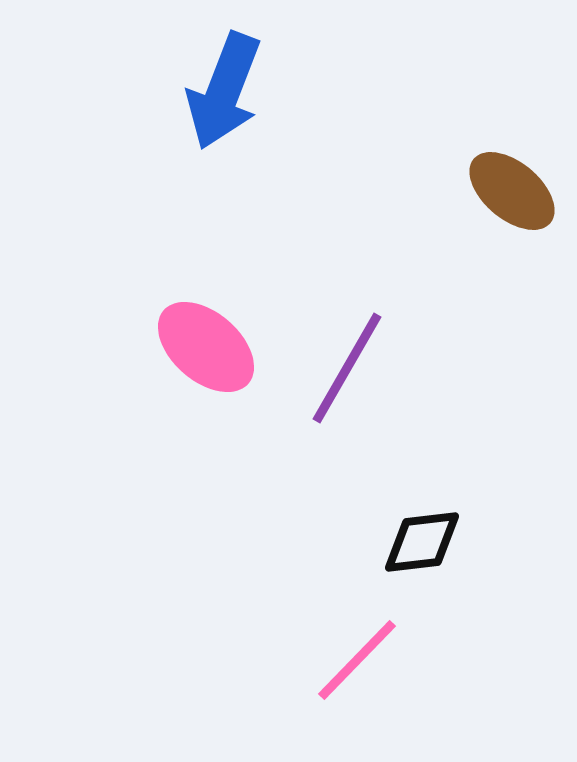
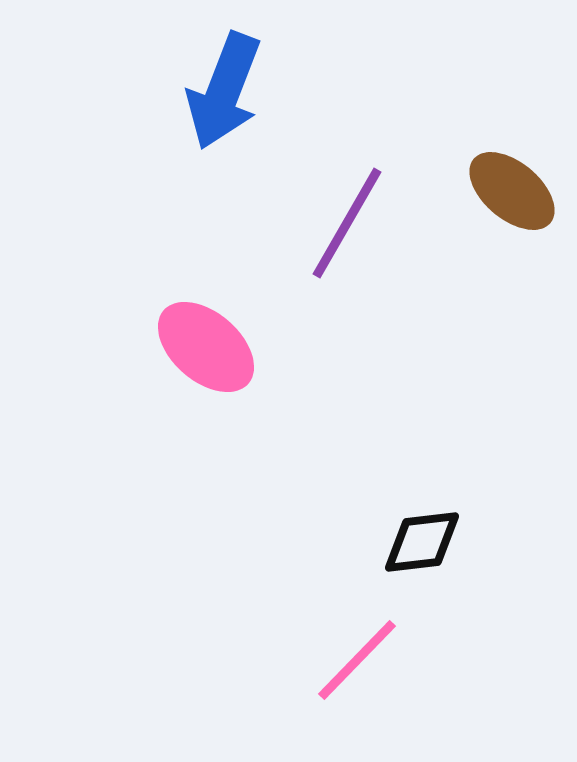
purple line: moved 145 px up
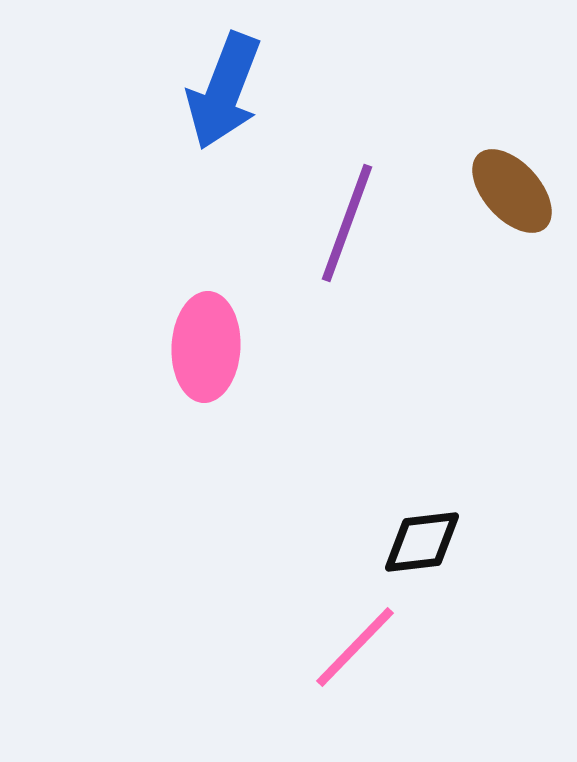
brown ellipse: rotated 8 degrees clockwise
purple line: rotated 10 degrees counterclockwise
pink ellipse: rotated 52 degrees clockwise
pink line: moved 2 px left, 13 px up
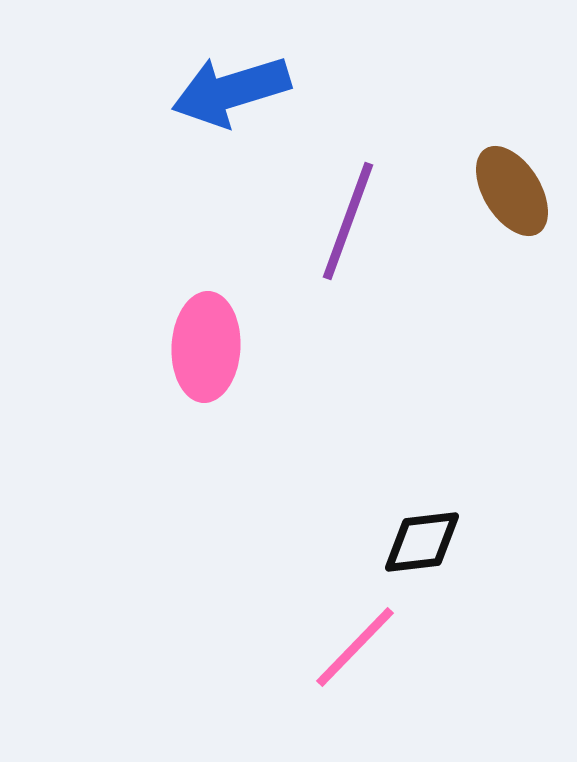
blue arrow: moved 7 px right; rotated 52 degrees clockwise
brown ellipse: rotated 10 degrees clockwise
purple line: moved 1 px right, 2 px up
